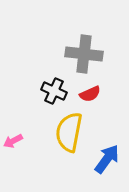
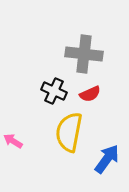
pink arrow: rotated 60 degrees clockwise
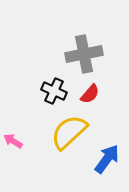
gray cross: rotated 18 degrees counterclockwise
red semicircle: rotated 25 degrees counterclockwise
yellow semicircle: rotated 36 degrees clockwise
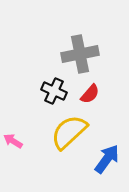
gray cross: moved 4 px left
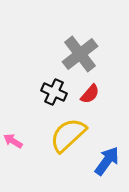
gray cross: rotated 27 degrees counterclockwise
black cross: moved 1 px down
yellow semicircle: moved 1 px left, 3 px down
blue arrow: moved 2 px down
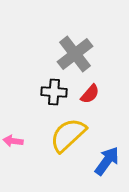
gray cross: moved 5 px left
black cross: rotated 20 degrees counterclockwise
pink arrow: rotated 24 degrees counterclockwise
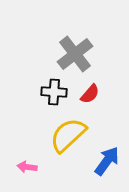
pink arrow: moved 14 px right, 26 px down
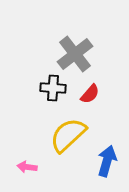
black cross: moved 1 px left, 4 px up
blue arrow: rotated 20 degrees counterclockwise
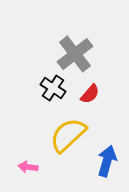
black cross: rotated 30 degrees clockwise
pink arrow: moved 1 px right
